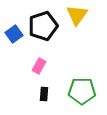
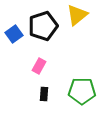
yellow triangle: rotated 15 degrees clockwise
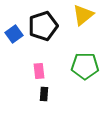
yellow triangle: moved 6 px right
pink rectangle: moved 5 px down; rotated 35 degrees counterclockwise
green pentagon: moved 3 px right, 25 px up
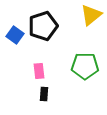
yellow triangle: moved 8 px right
blue square: moved 1 px right, 1 px down; rotated 18 degrees counterclockwise
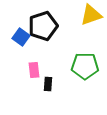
yellow triangle: rotated 20 degrees clockwise
blue square: moved 6 px right, 2 px down
pink rectangle: moved 5 px left, 1 px up
black rectangle: moved 4 px right, 10 px up
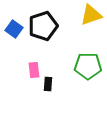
blue square: moved 7 px left, 8 px up
green pentagon: moved 3 px right
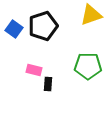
pink rectangle: rotated 70 degrees counterclockwise
